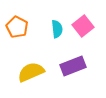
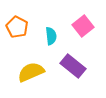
cyan semicircle: moved 6 px left, 7 px down
purple rectangle: rotated 60 degrees clockwise
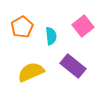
orange pentagon: moved 5 px right; rotated 15 degrees clockwise
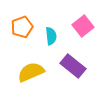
orange pentagon: rotated 10 degrees clockwise
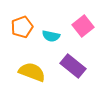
cyan semicircle: rotated 108 degrees clockwise
yellow semicircle: moved 1 px right; rotated 44 degrees clockwise
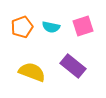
pink square: rotated 20 degrees clockwise
cyan semicircle: moved 9 px up
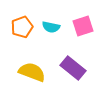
purple rectangle: moved 2 px down
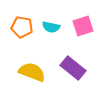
orange pentagon: rotated 30 degrees clockwise
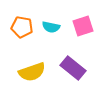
yellow semicircle: rotated 140 degrees clockwise
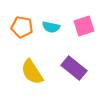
pink square: moved 1 px right
purple rectangle: moved 1 px right
yellow semicircle: rotated 76 degrees clockwise
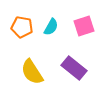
cyan semicircle: rotated 72 degrees counterclockwise
